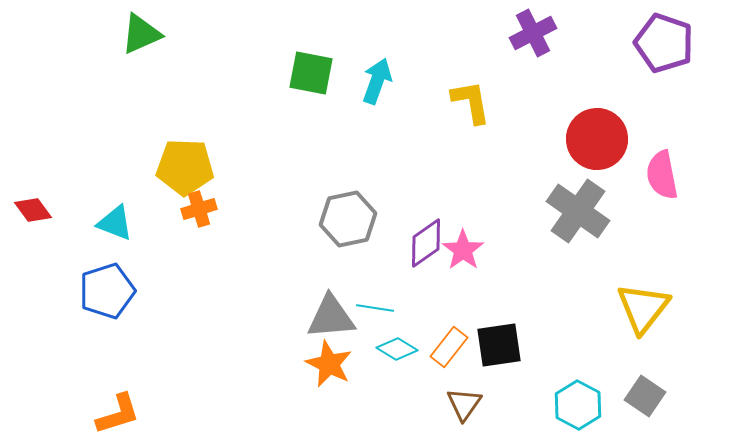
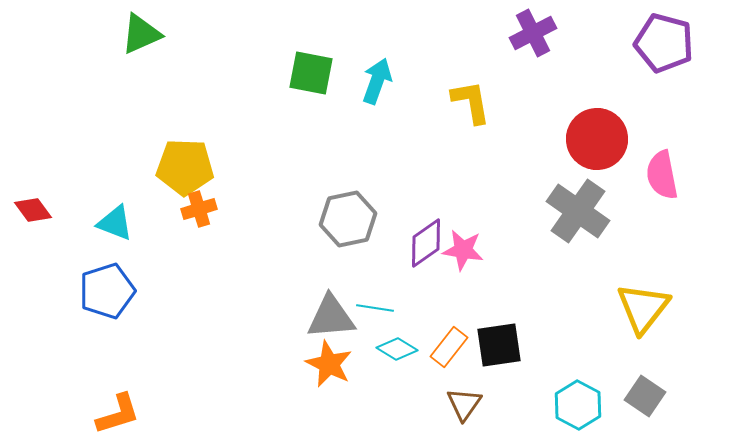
purple pentagon: rotated 4 degrees counterclockwise
pink star: rotated 27 degrees counterclockwise
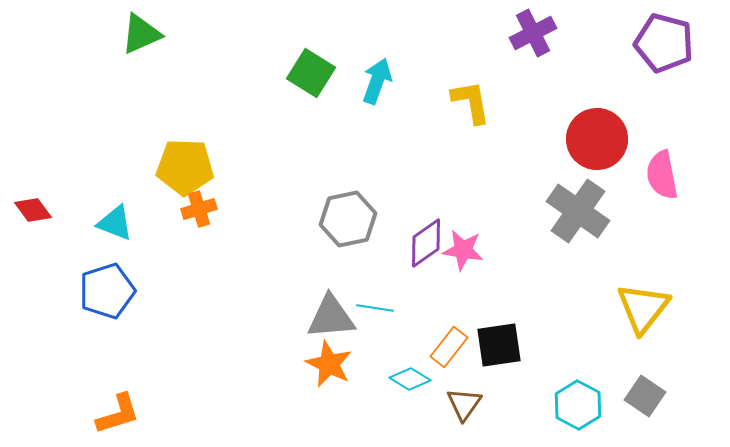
green square: rotated 21 degrees clockwise
cyan diamond: moved 13 px right, 30 px down
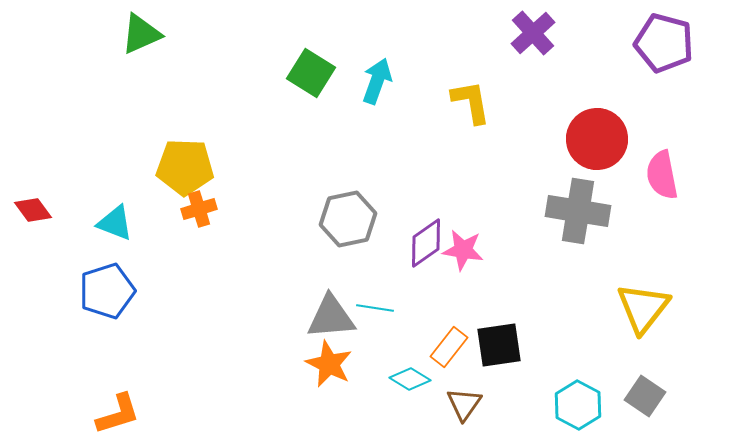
purple cross: rotated 15 degrees counterclockwise
gray cross: rotated 26 degrees counterclockwise
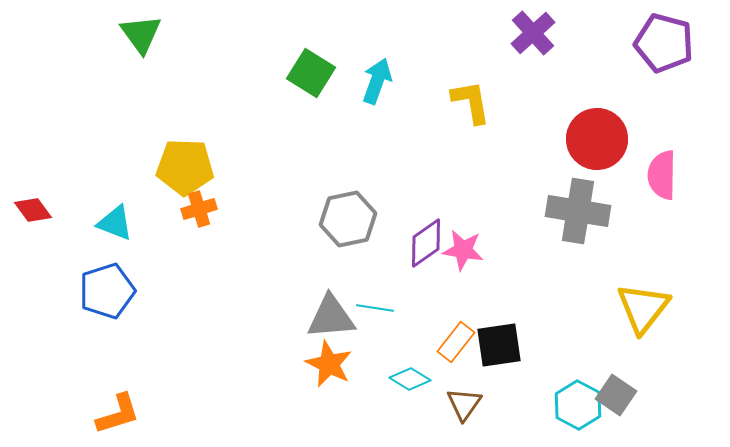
green triangle: rotated 42 degrees counterclockwise
pink semicircle: rotated 12 degrees clockwise
orange rectangle: moved 7 px right, 5 px up
gray square: moved 29 px left, 1 px up
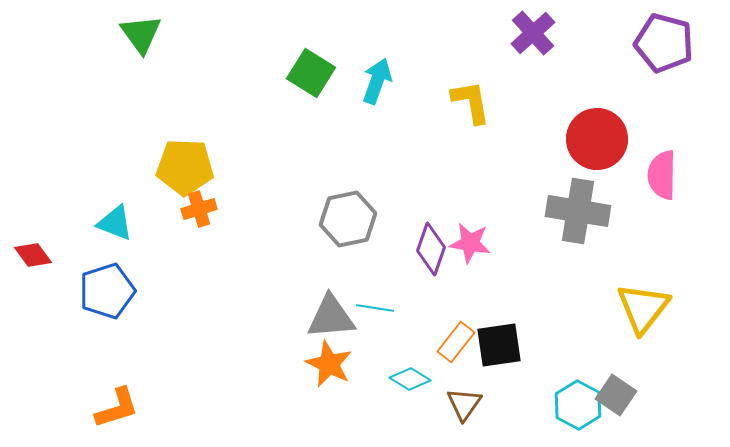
red diamond: moved 45 px down
purple diamond: moved 5 px right, 6 px down; rotated 36 degrees counterclockwise
pink star: moved 7 px right, 7 px up
orange L-shape: moved 1 px left, 6 px up
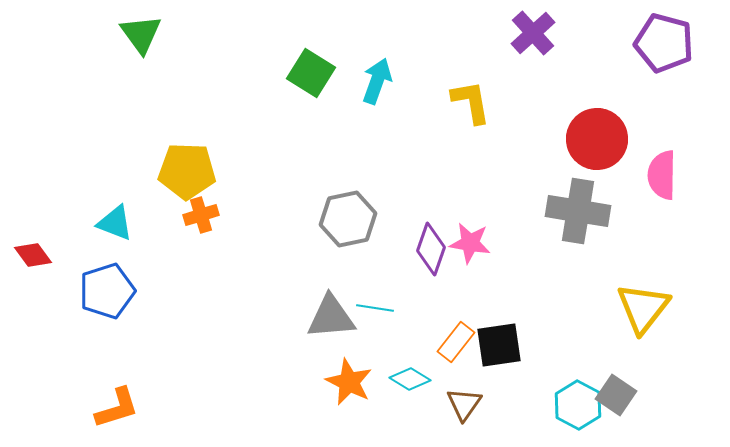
yellow pentagon: moved 2 px right, 4 px down
orange cross: moved 2 px right, 6 px down
orange star: moved 20 px right, 18 px down
